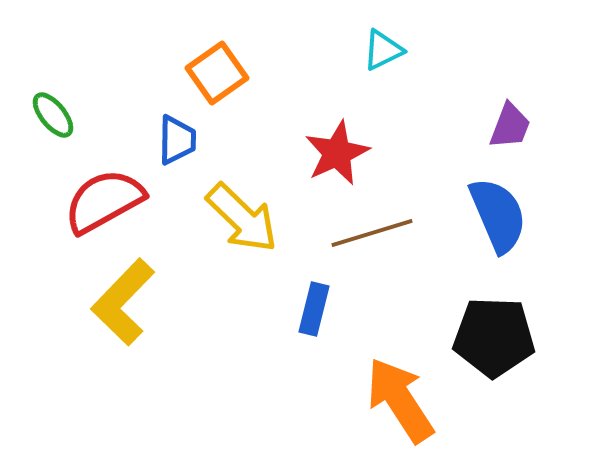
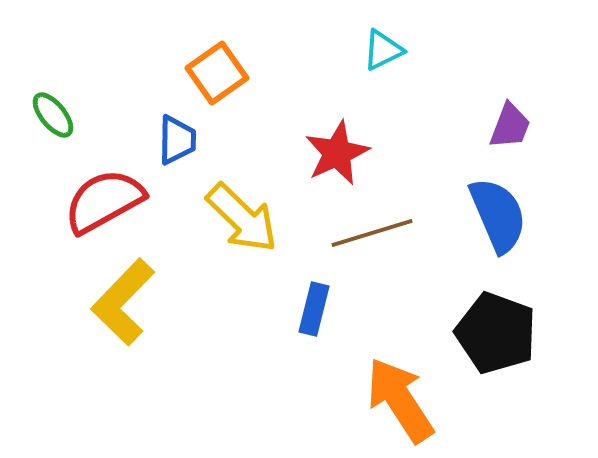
black pentagon: moved 2 px right, 4 px up; rotated 18 degrees clockwise
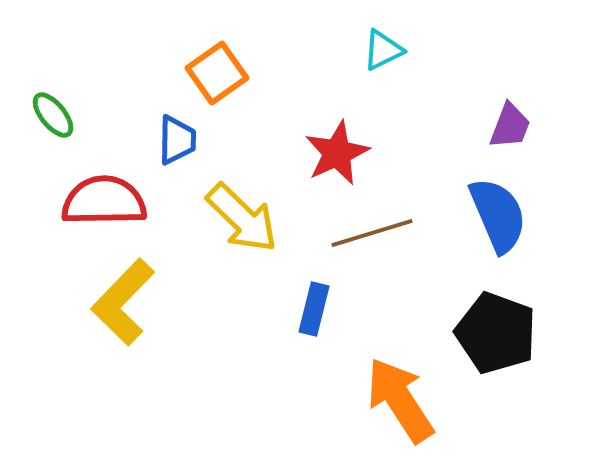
red semicircle: rotated 28 degrees clockwise
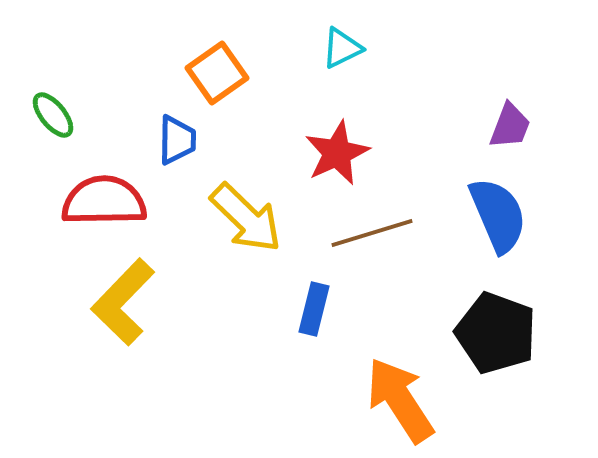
cyan triangle: moved 41 px left, 2 px up
yellow arrow: moved 4 px right
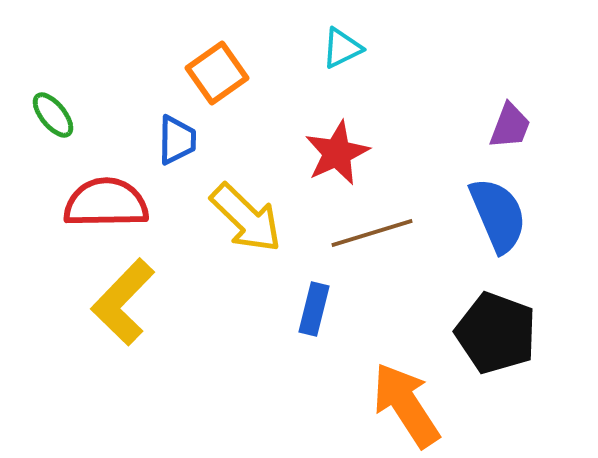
red semicircle: moved 2 px right, 2 px down
orange arrow: moved 6 px right, 5 px down
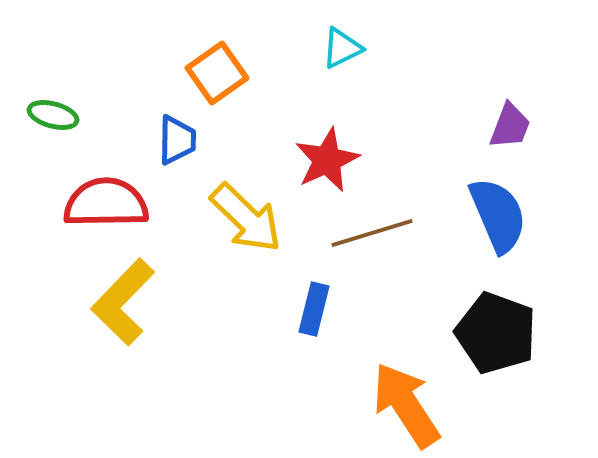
green ellipse: rotated 36 degrees counterclockwise
red star: moved 10 px left, 7 px down
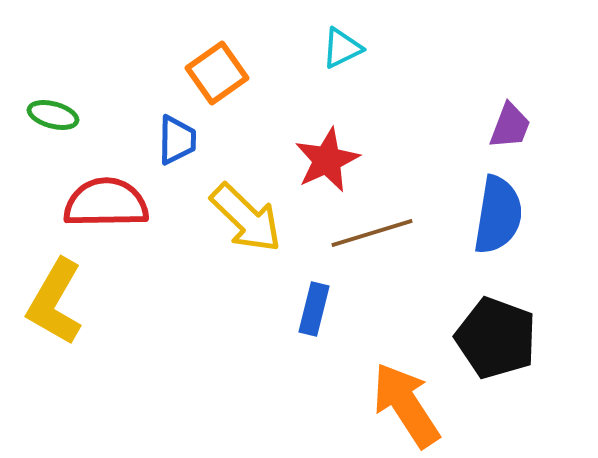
blue semicircle: rotated 32 degrees clockwise
yellow L-shape: moved 68 px left; rotated 14 degrees counterclockwise
black pentagon: moved 5 px down
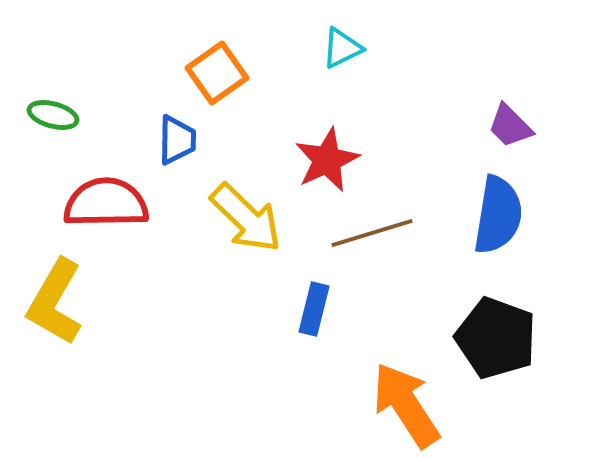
purple trapezoid: rotated 114 degrees clockwise
